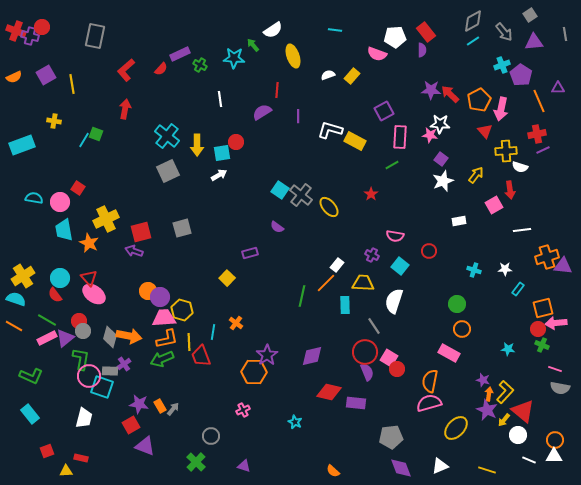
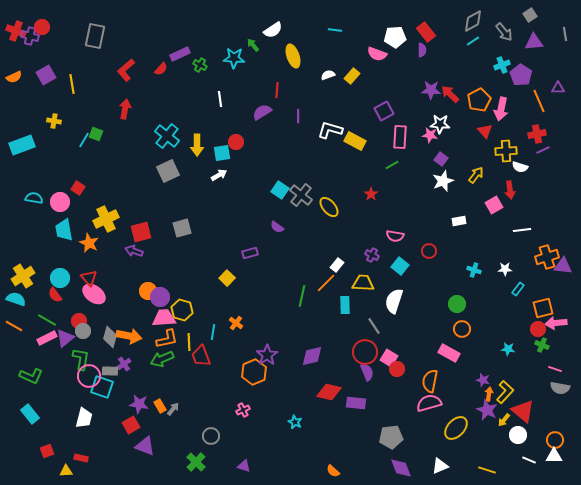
orange hexagon at (254, 372): rotated 25 degrees counterclockwise
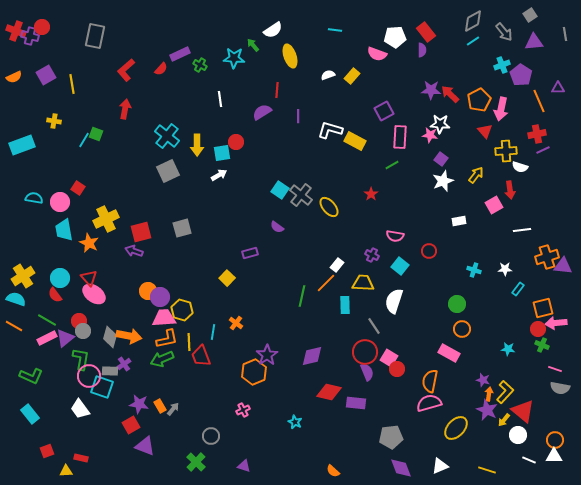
yellow ellipse at (293, 56): moved 3 px left
white trapezoid at (84, 418): moved 4 px left, 9 px up; rotated 130 degrees clockwise
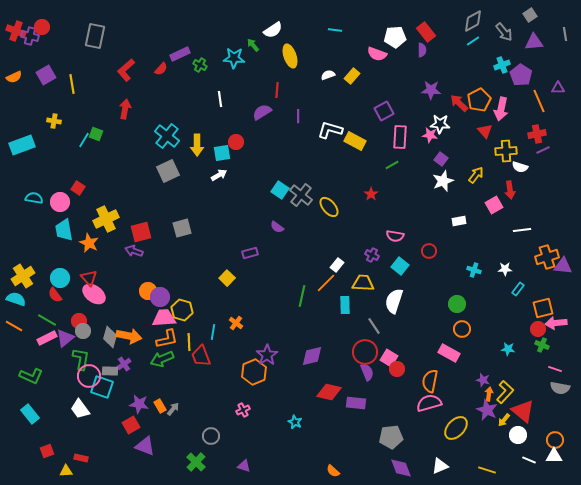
red arrow at (450, 94): moved 9 px right, 9 px down
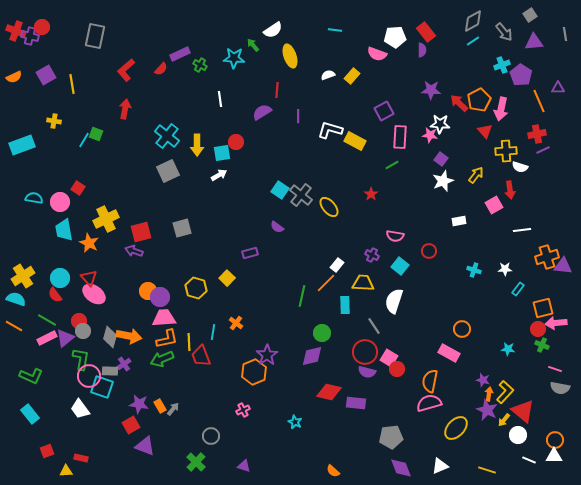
green circle at (457, 304): moved 135 px left, 29 px down
yellow hexagon at (182, 310): moved 14 px right, 22 px up
purple semicircle at (367, 372): rotated 126 degrees clockwise
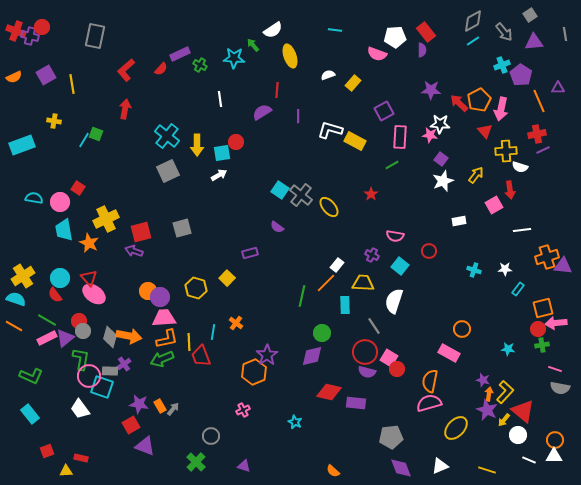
yellow rectangle at (352, 76): moved 1 px right, 7 px down
green cross at (542, 345): rotated 32 degrees counterclockwise
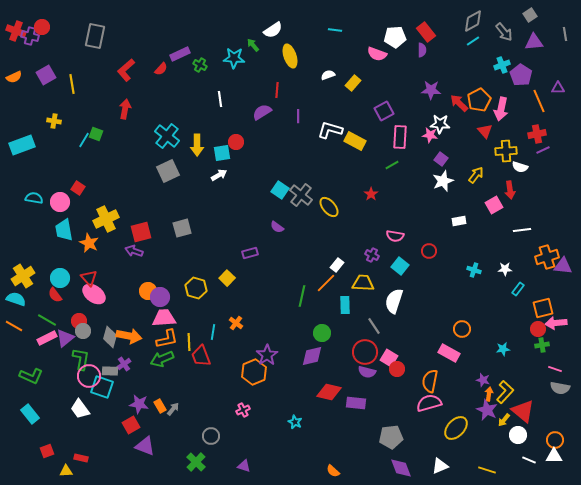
cyan star at (508, 349): moved 5 px left; rotated 16 degrees counterclockwise
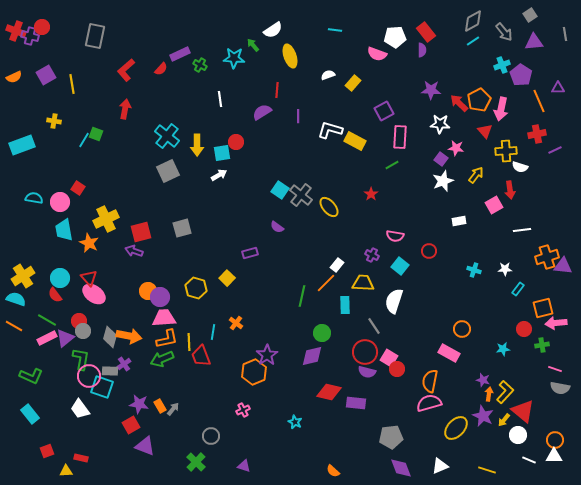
pink star at (430, 135): moved 26 px right, 13 px down
purple line at (543, 150): moved 12 px right
red circle at (538, 329): moved 14 px left
purple star at (487, 410): moved 4 px left, 6 px down
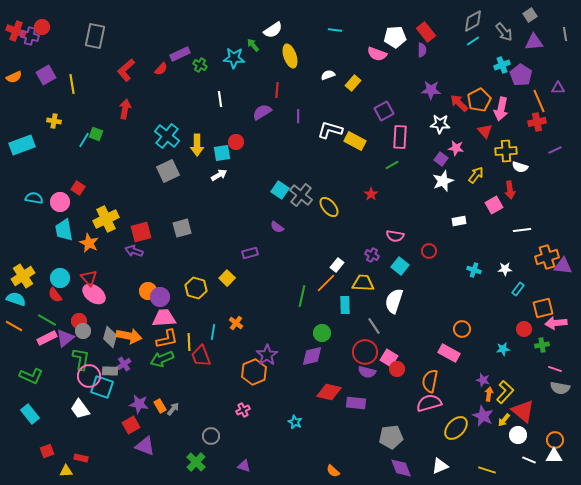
red cross at (537, 134): moved 12 px up
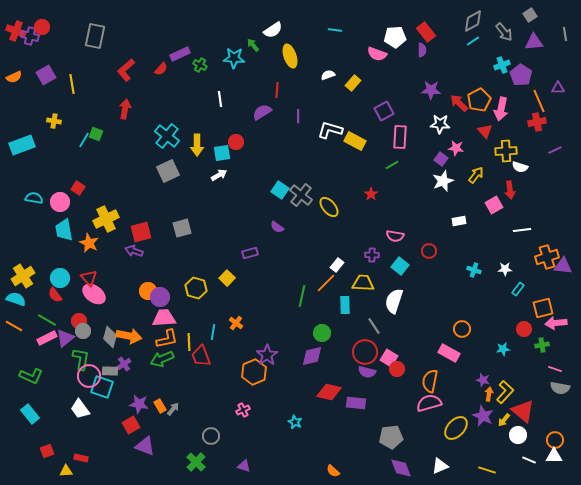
purple cross at (372, 255): rotated 24 degrees counterclockwise
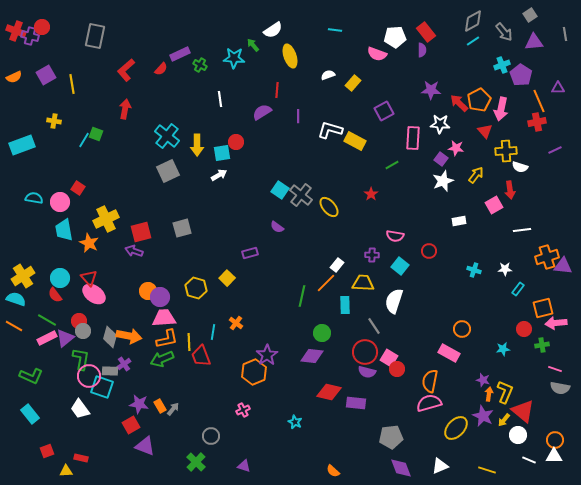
pink rectangle at (400, 137): moved 13 px right, 1 px down
purple diamond at (312, 356): rotated 20 degrees clockwise
yellow L-shape at (505, 392): rotated 20 degrees counterclockwise
